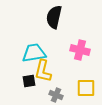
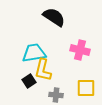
black semicircle: rotated 110 degrees clockwise
yellow L-shape: moved 1 px up
black square: rotated 24 degrees counterclockwise
gray cross: rotated 16 degrees counterclockwise
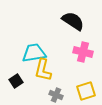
black semicircle: moved 19 px right, 4 px down
pink cross: moved 3 px right, 2 px down
black square: moved 13 px left
yellow square: moved 3 px down; rotated 18 degrees counterclockwise
gray cross: rotated 16 degrees clockwise
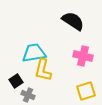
pink cross: moved 4 px down
gray cross: moved 28 px left
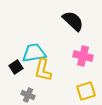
black semicircle: rotated 10 degrees clockwise
black square: moved 14 px up
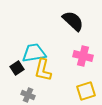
black square: moved 1 px right, 1 px down
